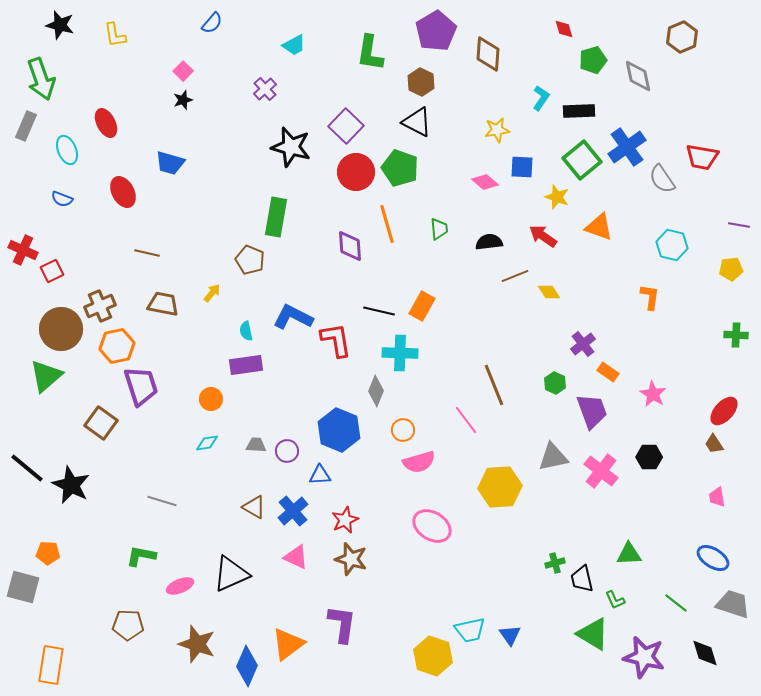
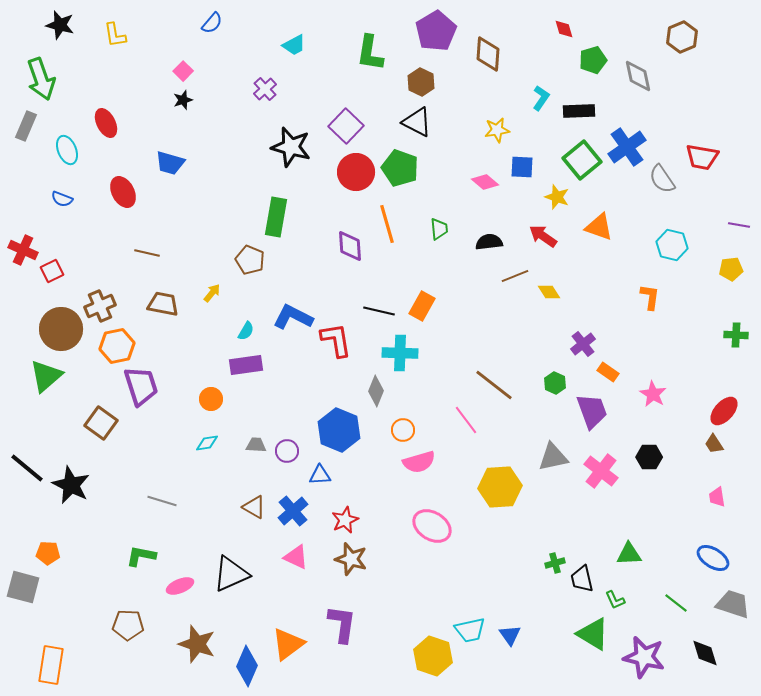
cyan semicircle at (246, 331): rotated 138 degrees counterclockwise
brown line at (494, 385): rotated 30 degrees counterclockwise
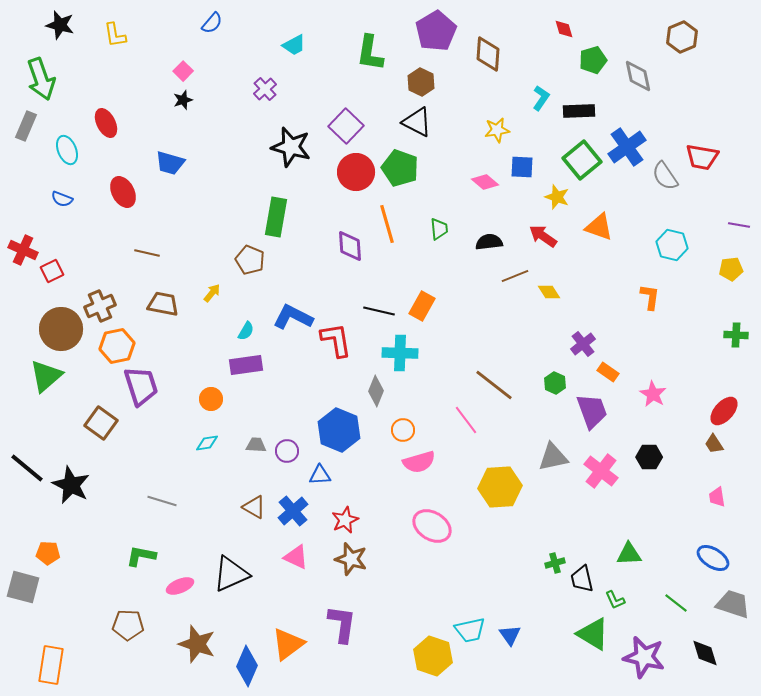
gray semicircle at (662, 179): moved 3 px right, 3 px up
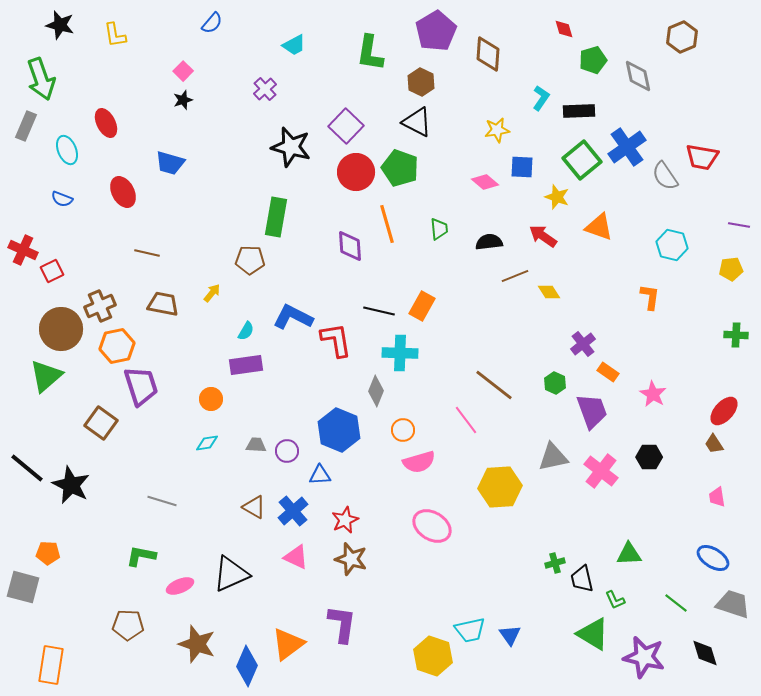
brown pentagon at (250, 260): rotated 20 degrees counterclockwise
